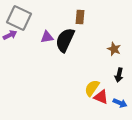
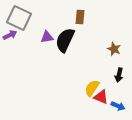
blue arrow: moved 2 px left, 3 px down
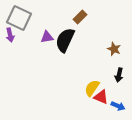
brown rectangle: rotated 40 degrees clockwise
purple arrow: rotated 104 degrees clockwise
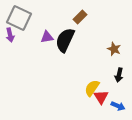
red triangle: rotated 35 degrees clockwise
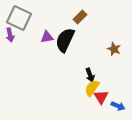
black arrow: moved 29 px left; rotated 32 degrees counterclockwise
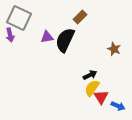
black arrow: rotated 96 degrees counterclockwise
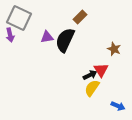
red triangle: moved 27 px up
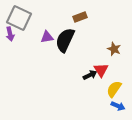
brown rectangle: rotated 24 degrees clockwise
purple arrow: moved 1 px up
yellow semicircle: moved 22 px right, 1 px down
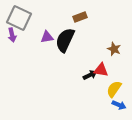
purple arrow: moved 2 px right, 1 px down
red triangle: rotated 49 degrees counterclockwise
blue arrow: moved 1 px right, 1 px up
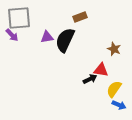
gray square: rotated 30 degrees counterclockwise
purple arrow: rotated 32 degrees counterclockwise
black arrow: moved 4 px down
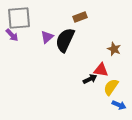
purple triangle: rotated 32 degrees counterclockwise
yellow semicircle: moved 3 px left, 2 px up
